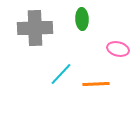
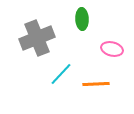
gray cross: moved 2 px right, 10 px down; rotated 20 degrees counterclockwise
pink ellipse: moved 6 px left
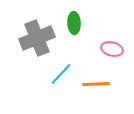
green ellipse: moved 8 px left, 4 px down
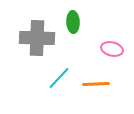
green ellipse: moved 1 px left, 1 px up
gray cross: rotated 24 degrees clockwise
cyan line: moved 2 px left, 4 px down
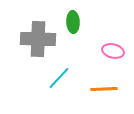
gray cross: moved 1 px right, 1 px down
pink ellipse: moved 1 px right, 2 px down
orange line: moved 8 px right, 5 px down
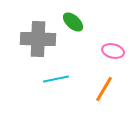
green ellipse: rotated 45 degrees counterclockwise
cyan line: moved 3 px left, 1 px down; rotated 35 degrees clockwise
orange line: rotated 56 degrees counterclockwise
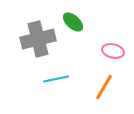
gray cross: rotated 16 degrees counterclockwise
orange line: moved 2 px up
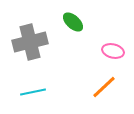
gray cross: moved 8 px left, 3 px down
cyan line: moved 23 px left, 13 px down
orange line: rotated 16 degrees clockwise
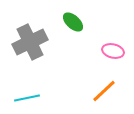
gray cross: rotated 12 degrees counterclockwise
orange line: moved 4 px down
cyan line: moved 6 px left, 6 px down
